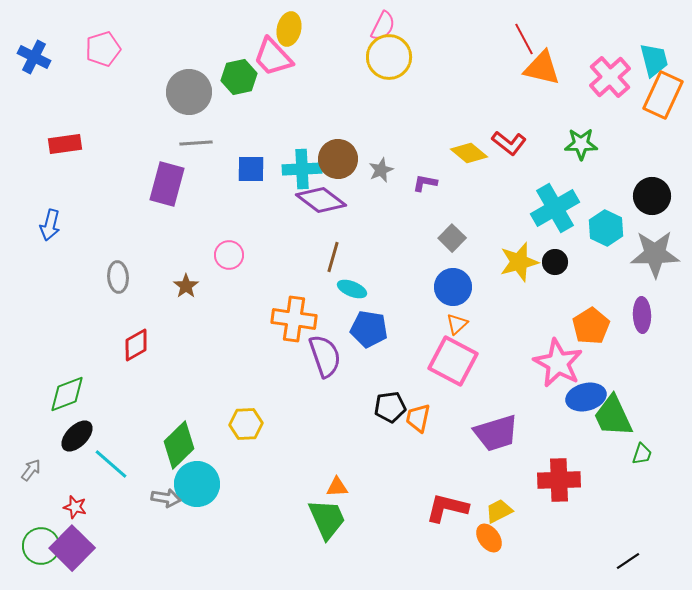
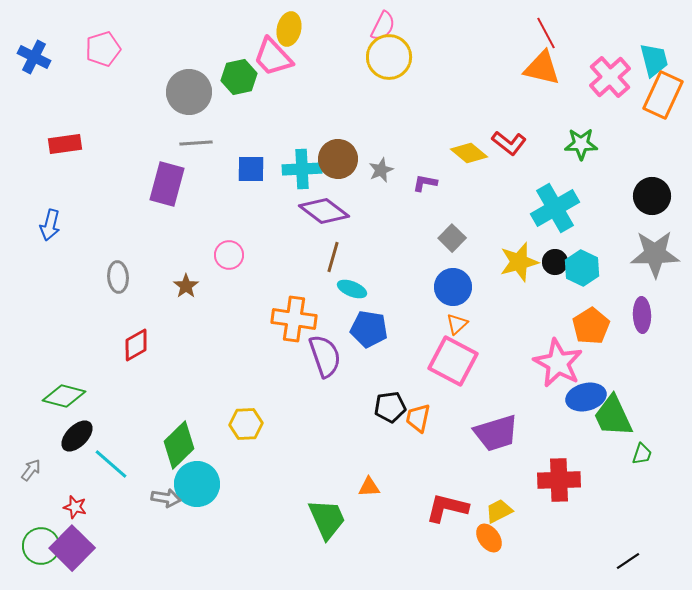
red line at (524, 39): moved 22 px right, 6 px up
purple diamond at (321, 200): moved 3 px right, 11 px down
cyan hexagon at (606, 228): moved 24 px left, 40 px down
green diamond at (67, 394): moved 3 px left, 2 px down; rotated 36 degrees clockwise
orange triangle at (337, 487): moved 32 px right
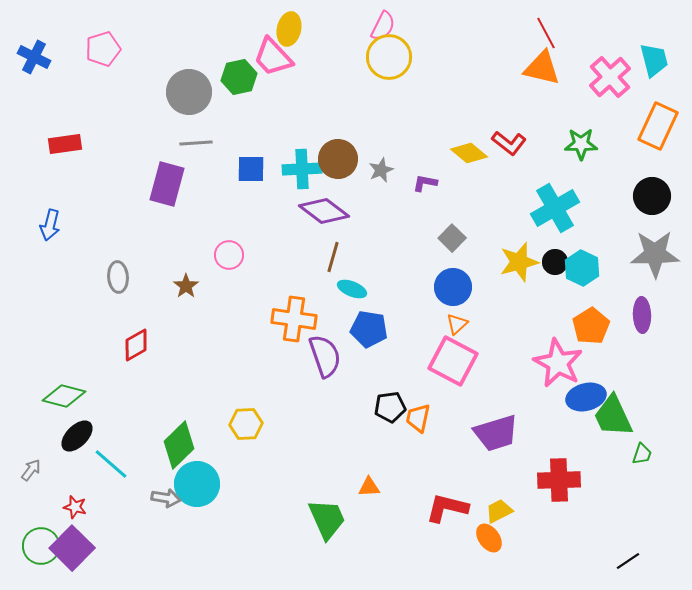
orange rectangle at (663, 95): moved 5 px left, 31 px down
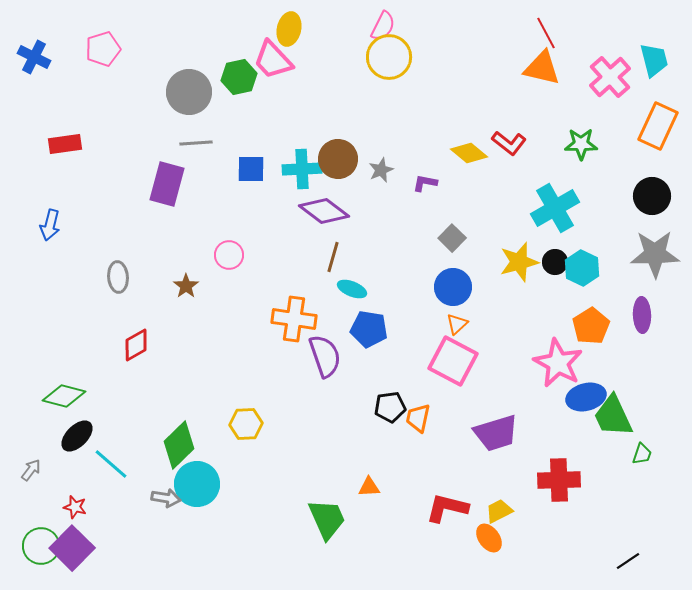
pink trapezoid at (273, 57): moved 3 px down
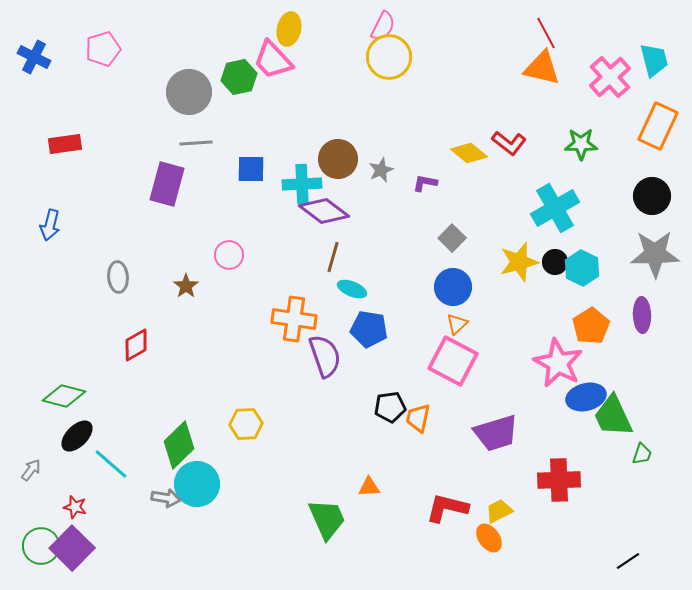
cyan cross at (302, 169): moved 15 px down
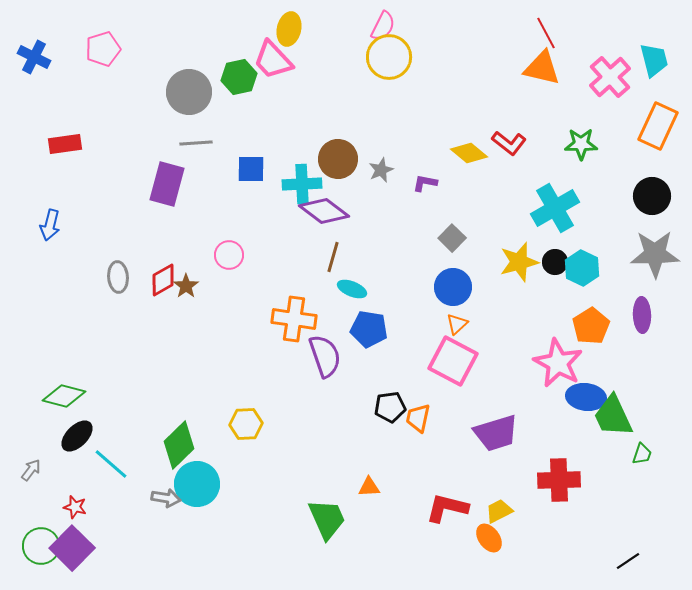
red diamond at (136, 345): moved 27 px right, 65 px up
blue ellipse at (586, 397): rotated 21 degrees clockwise
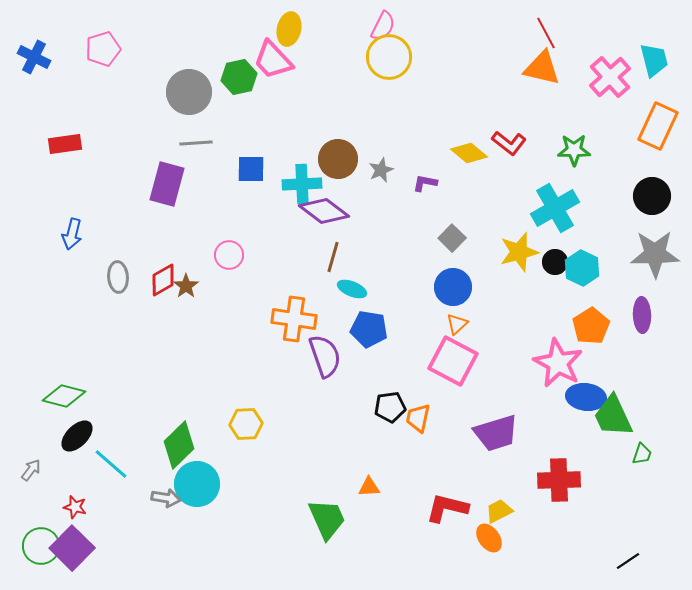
green star at (581, 144): moved 7 px left, 6 px down
blue arrow at (50, 225): moved 22 px right, 9 px down
yellow star at (519, 262): moved 10 px up
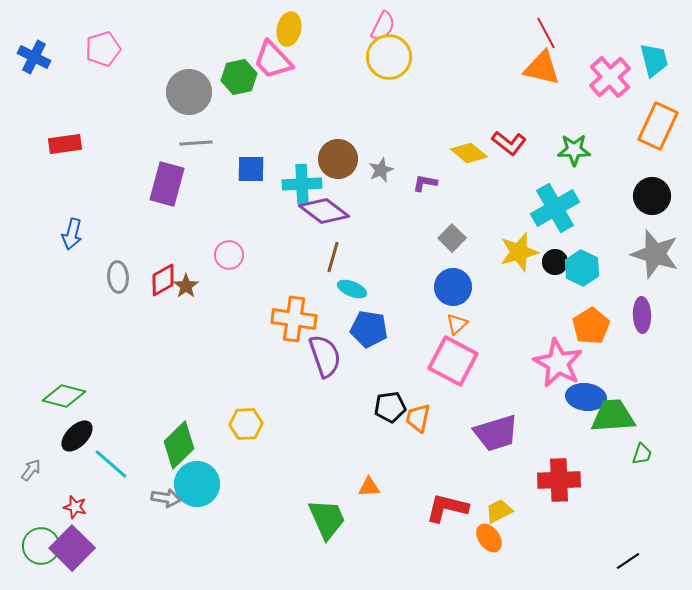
gray star at (655, 254): rotated 18 degrees clockwise
green trapezoid at (613, 416): rotated 111 degrees clockwise
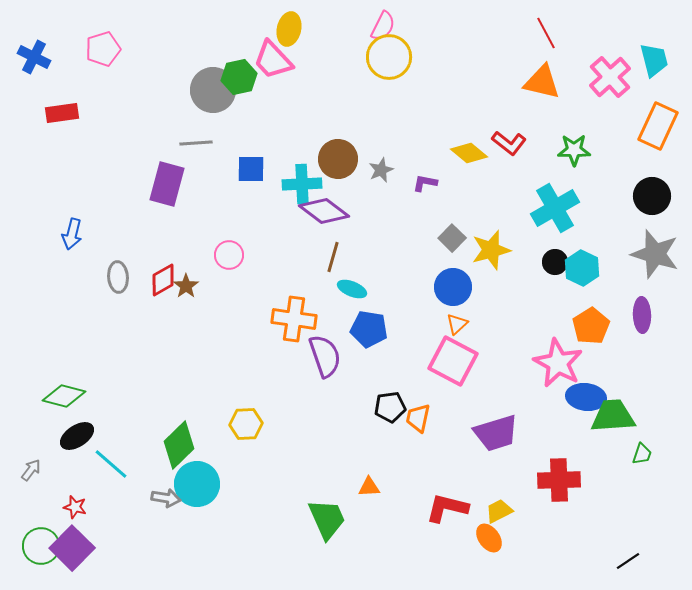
orange triangle at (542, 68): moved 14 px down
gray circle at (189, 92): moved 24 px right, 2 px up
red rectangle at (65, 144): moved 3 px left, 31 px up
yellow star at (519, 252): moved 28 px left, 2 px up
black ellipse at (77, 436): rotated 12 degrees clockwise
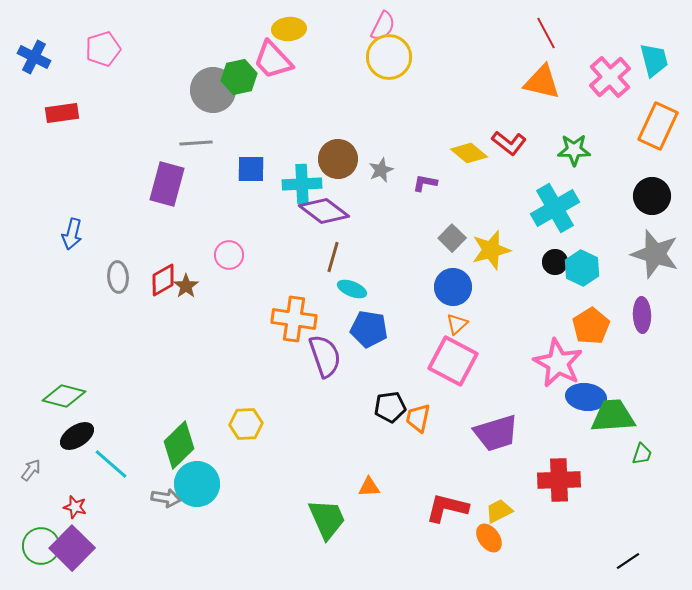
yellow ellipse at (289, 29): rotated 72 degrees clockwise
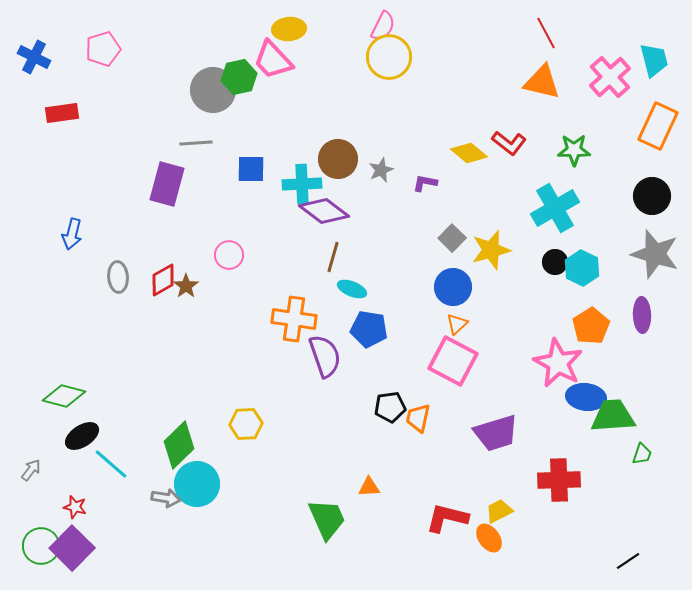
black ellipse at (77, 436): moved 5 px right
red L-shape at (447, 508): moved 10 px down
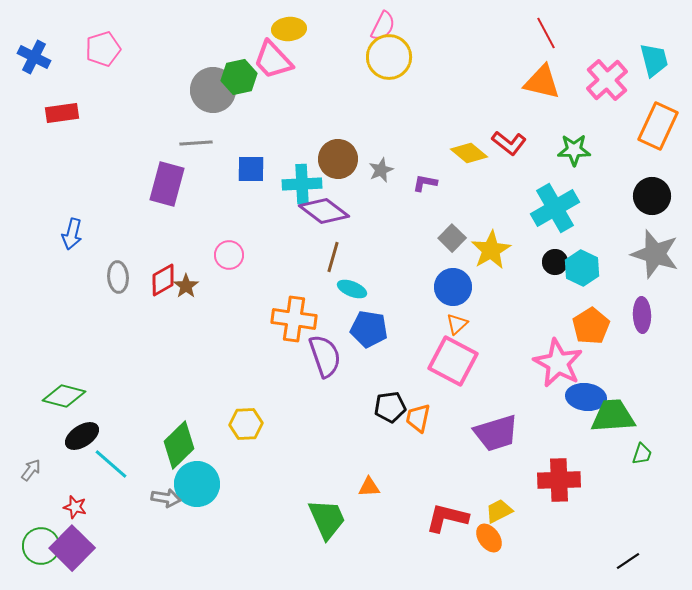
pink cross at (610, 77): moved 3 px left, 3 px down
yellow star at (491, 250): rotated 15 degrees counterclockwise
